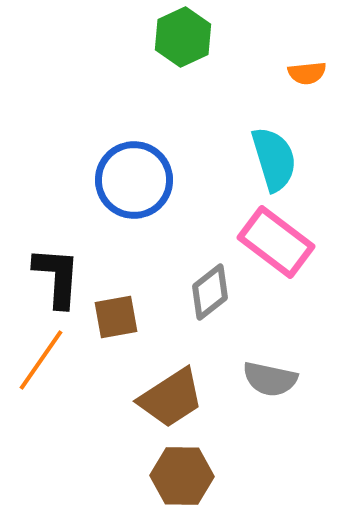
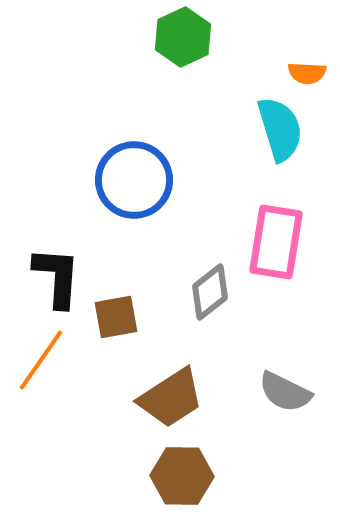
orange semicircle: rotated 9 degrees clockwise
cyan semicircle: moved 6 px right, 30 px up
pink rectangle: rotated 62 degrees clockwise
gray semicircle: moved 15 px right, 13 px down; rotated 14 degrees clockwise
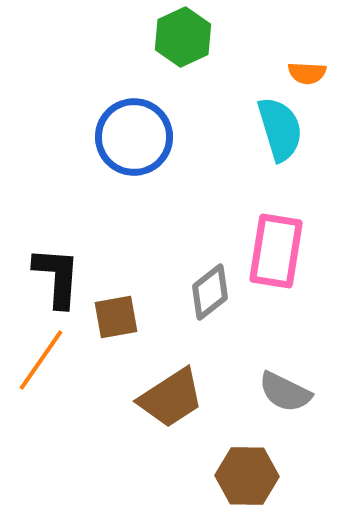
blue circle: moved 43 px up
pink rectangle: moved 9 px down
brown hexagon: moved 65 px right
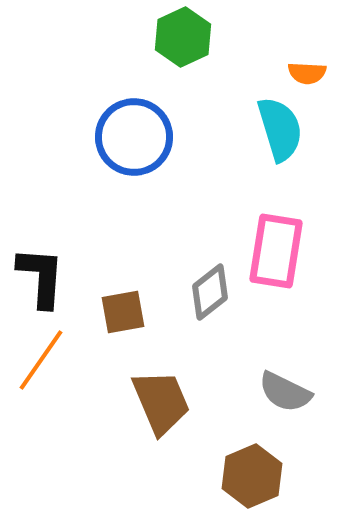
black L-shape: moved 16 px left
brown square: moved 7 px right, 5 px up
brown trapezoid: moved 10 px left, 4 px down; rotated 80 degrees counterclockwise
brown hexagon: moved 5 px right; rotated 24 degrees counterclockwise
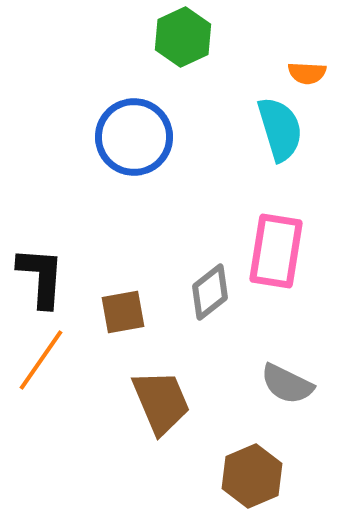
gray semicircle: moved 2 px right, 8 px up
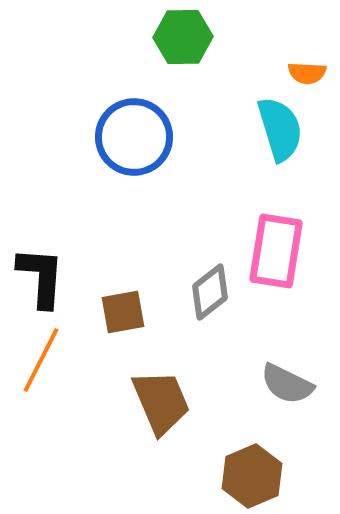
green hexagon: rotated 24 degrees clockwise
orange line: rotated 8 degrees counterclockwise
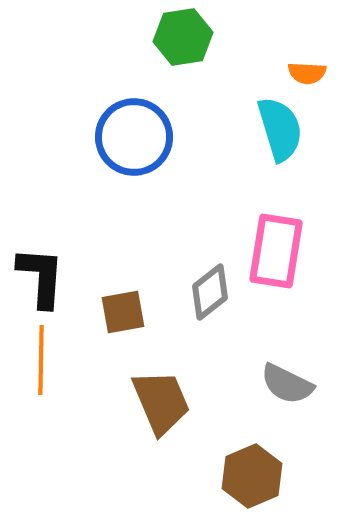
green hexagon: rotated 8 degrees counterclockwise
orange line: rotated 26 degrees counterclockwise
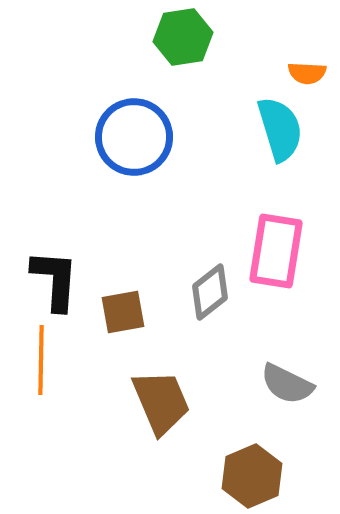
black L-shape: moved 14 px right, 3 px down
